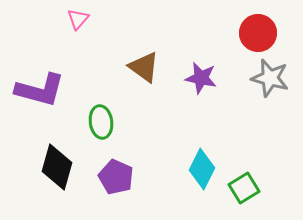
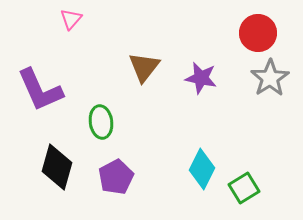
pink triangle: moved 7 px left
brown triangle: rotated 32 degrees clockwise
gray star: rotated 24 degrees clockwise
purple L-shape: rotated 51 degrees clockwise
purple pentagon: rotated 20 degrees clockwise
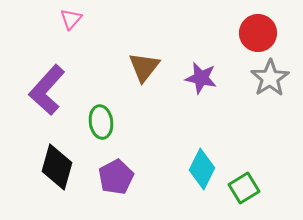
purple L-shape: moved 7 px right; rotated 66 degrees clockwise
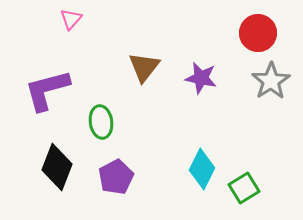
gray star: moved 1 px right, 3 px down
purple L-shape: rotated 33 degrees clockwise
black diamond: rotated 6 degrees clockwise
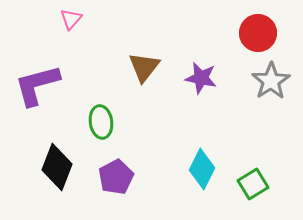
purple L-shape: moved 10 px left, 5 px up
green square: moved 9 px right, 4 px up
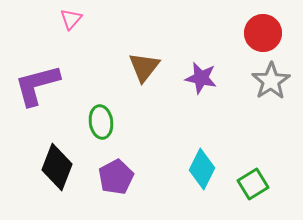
red circle: moved 5 px right
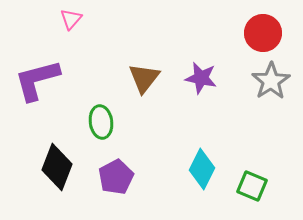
brown triangle: moved 11 px down
purple L-shape: moved 5 px up
green square: moved 1 px left, 2 px down; rotated 36 degrees counterclockwise
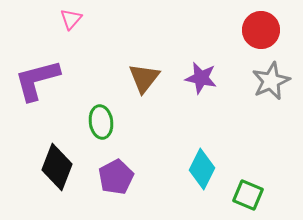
red circle: moved 2 px left, 3 px up
gray star: rotated 9 degrees clockwise
green square: moved 4 px left, 9 px down
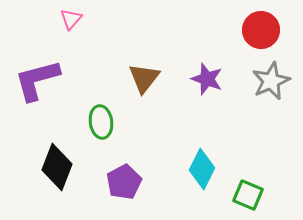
purple star: moved 6 px right, 1 px down; rotated 8 degrees clockwise
purple pentagon: moved 8 px right, 5 px down
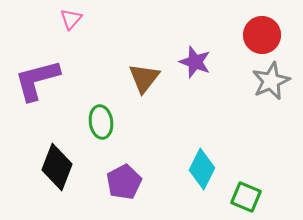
red circle: moved 1 px right, 5 px down
purple star: moved 12 px left, 17 px up
green square: moved 2 px left, 2 px down
